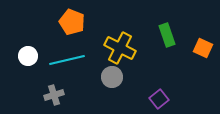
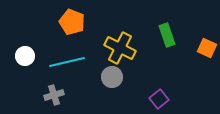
orange square: moved 4 px right
white circle: moved 3 px left
cyan line: moved 2 px down
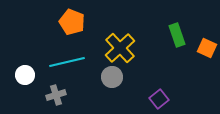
green rectangle: moved 10 px right
yellow cross: rotated 20 degrees clockwise
white circle: moved 19 px down
gray cross: moved 2 px right
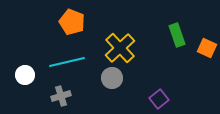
gray circle: moved 1 px down
gray cross: moved 5 px right, 1 px down
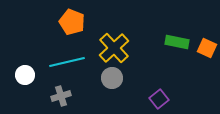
green rectangle: moved 7 px down; rotated 60 degrees counterclockwise
yellow cross: moved 6 px left
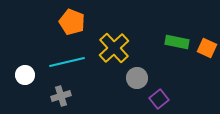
gray circle: moved 25 px right
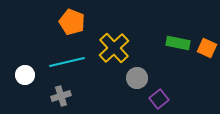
green rectangle: moved 1 px right, 1 px down
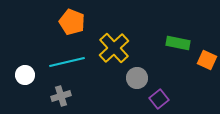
orange square: moved 12 px down
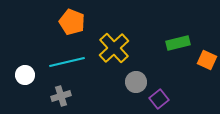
green rectangle: rotated 25 degrees counterclockwise
gray circle: moved 1 px left, 4 px down
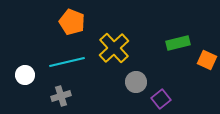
purple square: moved 2 px right
